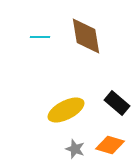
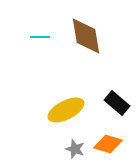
orange diamond: moved 2 px left, 1 px up
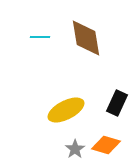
brown diamond: moved 2 px down
black rectangle: rotated 75 degrees clockwise
orange diamond: moved 2 px left, 1 px down
gray star: rotated 18 degrees clockwise
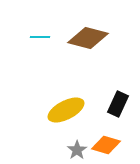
brown diamond: moved 2 px right; rotated 66 degrees counterclockwise
black rectangle: moved 1 px right, 1 px down
gray star: moved 2 px right, 1 px down
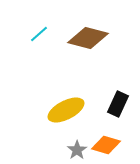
cyan line: moved 1 px left, 3 px up; rotated 42 degrees counterclockwise
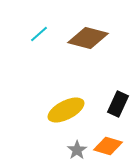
orange diamond: moved 2 px right, 1 px down
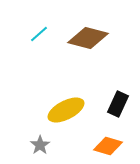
gray star: moved 37 px left, 5 px up
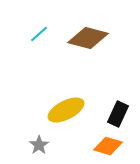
black rectangle: moved 10 px down
gray star: moved 1 px left
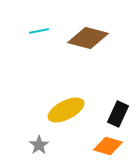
cyan line: moved 3 px up; rotated 30 degrees clockwise
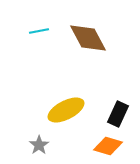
brown diamond: rotated 48 degrees clockwise
